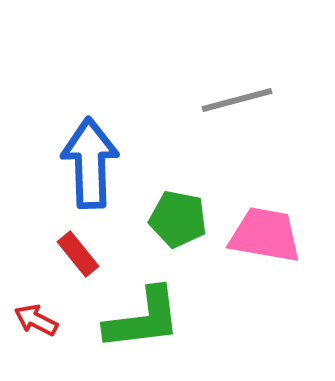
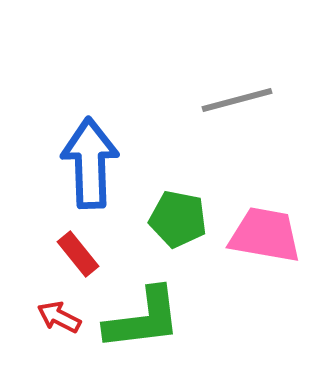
red arrow: moved 23 px right, 3 px up
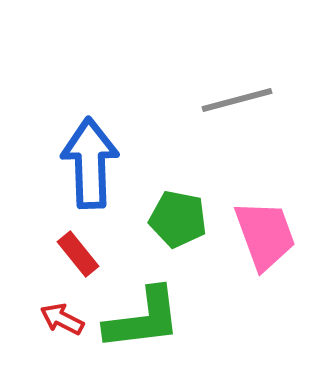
pink trapezoid: rotated 60 degrees clockwise
red arrow: moved 3 px right, 2 px down
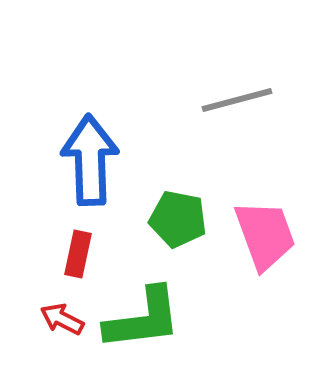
blue arrow: moved 3 px up
red rectangle: rotated 51 degrees clockwise
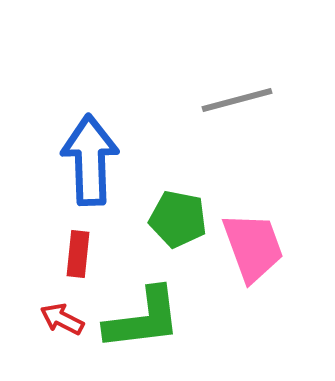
pink trapezoid: moved 12 px left, 12 px down
red rectangle: rotated 6 degrees counterclockwise
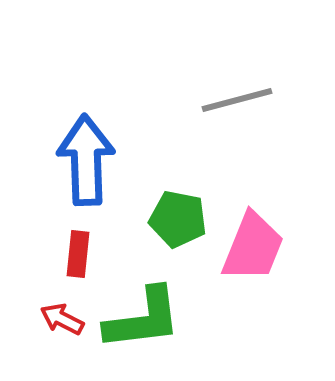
blue arrow: moved 4 px left
pink trapezoid: rotated 42 degrees clockwise
